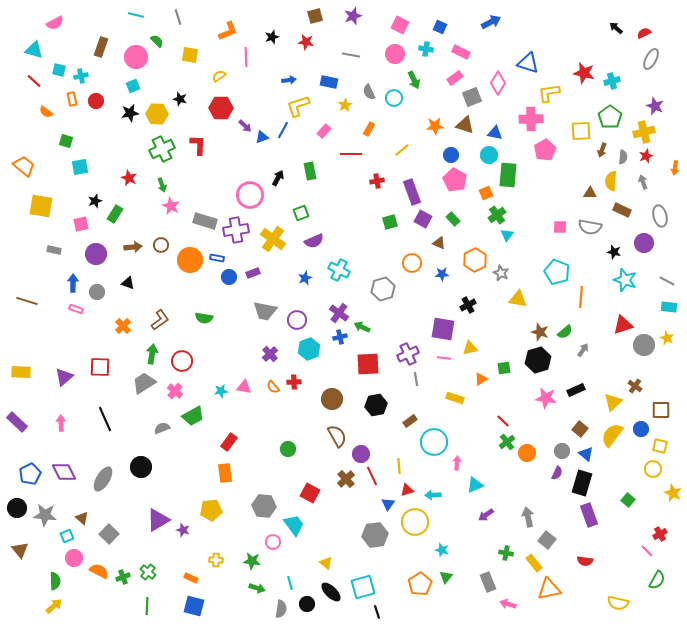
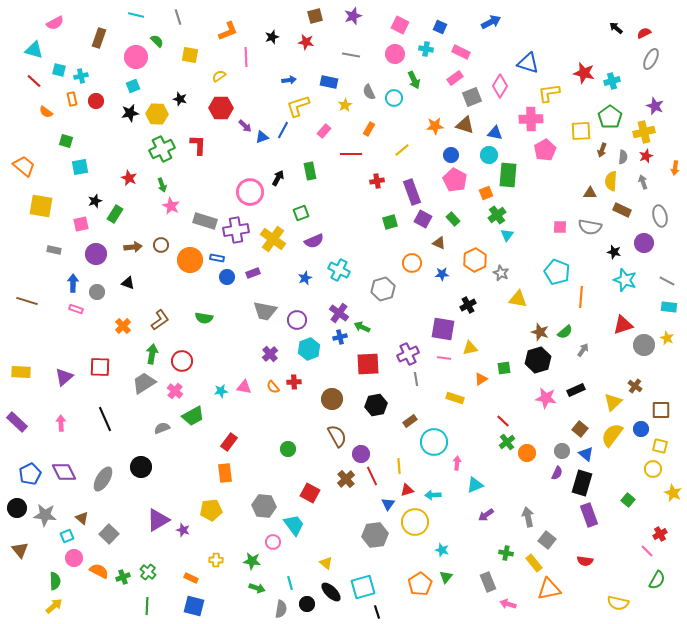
brown rectangle at (101, 47): moved 2 px left, 9 px up
pink diamond at (498, 83): moved 2 px right, 3 px down
pink circle at (250, 195): moved 3 px up
blue circle at (229, 277): moved 2 px left
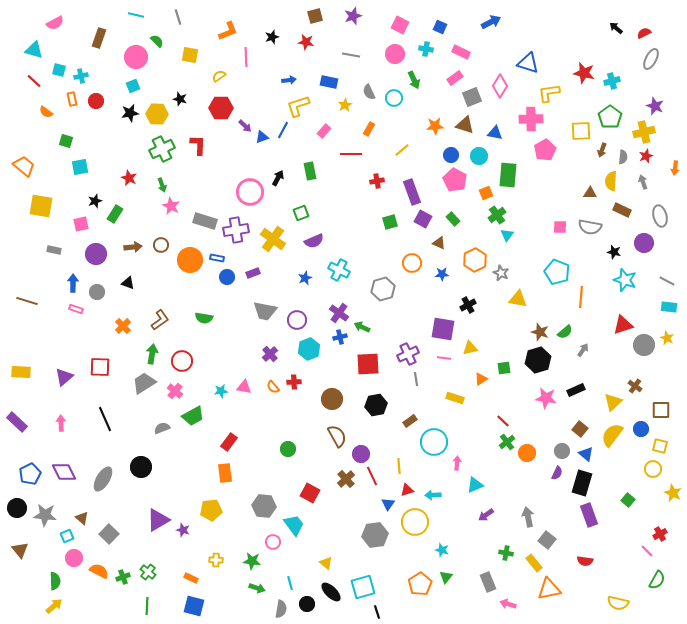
cyan circle at (489, 155): moved 10 px left, 1 px down
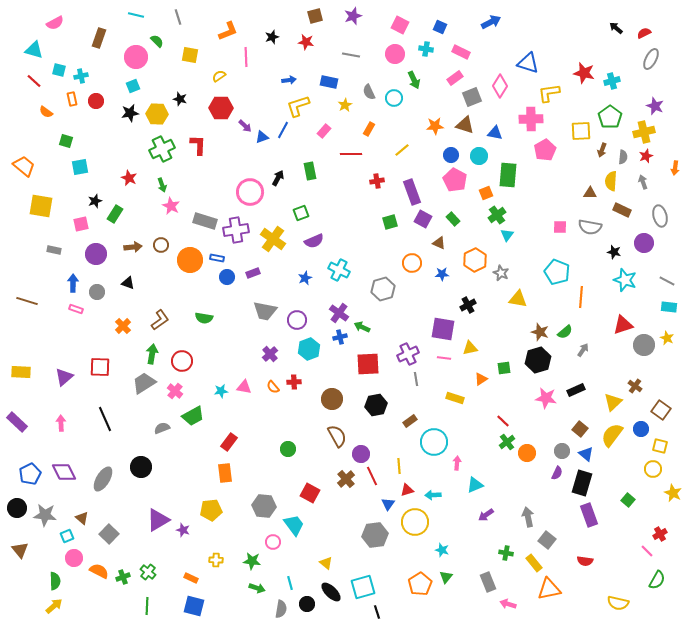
brown square at (661, 410): rotated 36 degrees clockwise
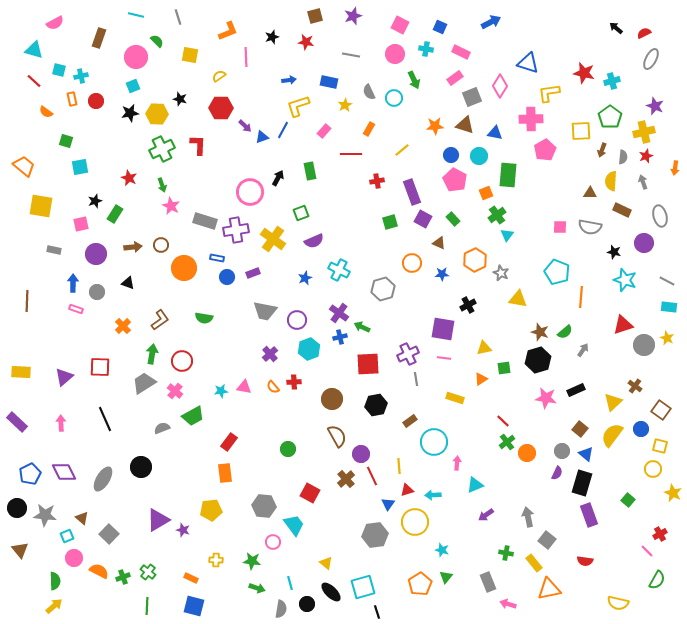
orange circle at (190, 260): moved 6 px left, 8 px down
brown line at (27, 301): rotated 75 degrees clockwise
yellow triangle at (470, 348): moved 14 px right
